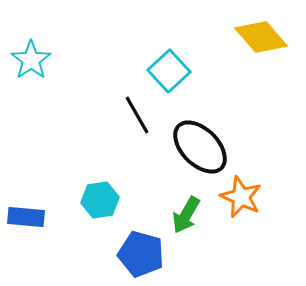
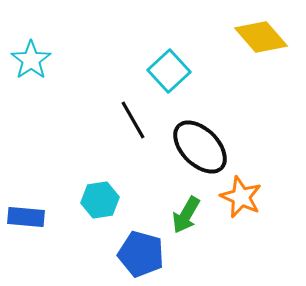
black line: moved 4 px left, 5 px down
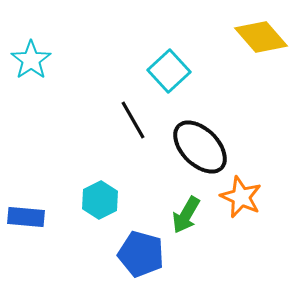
cyan hexagon: rotated 18 degrees counterclockwise
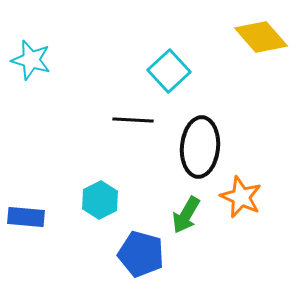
cyan star: rotated 21 degrees counterclockwise
black line: rotated 57 degrees counterclockwise
black ellipse: rotated 50 degrees clockwise
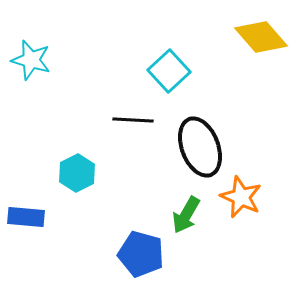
black ellipse: rotated 26 degrees counterclockwise
cyan hexagon: moved 23 px left, 27 px up
